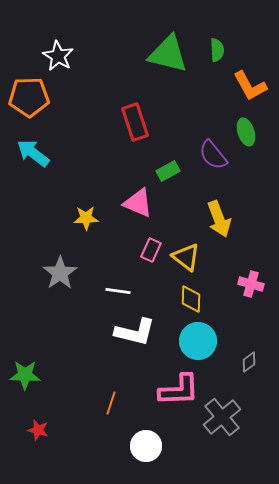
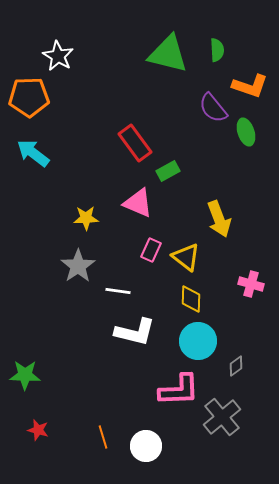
orange L-shape: rotated 42 degrees counterclockwise
red rectangle: moved 21 px down; rotated 18 degrees counterclockwise
purple semicircle: moved 47 px up
gray star: moved 18 px right, 7 px up
gray diamond: moved 13 px left, 4 px down
orange line: moved 8 px left, 34 px down; rotated 35 degrees counterclockwise
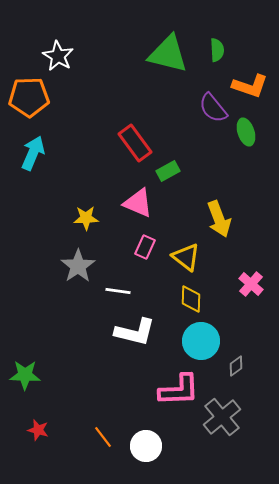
cyan arrow: rotated 76 degrees clockwise
pink rectangle: moved 6 px left, 3 px up
pink cross: rotated 25 degrees clockwise
cyan circle: moved 3 px right
orange line: rotated 20 degrees counterclockwise
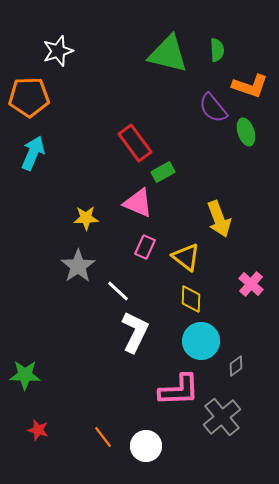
white star: moved 5 px up; rotated 24 degrees clockwise
green rectangle: moved 5 px left, 1 px down
white line: rotated 35 degrees clockwise
white L-shape: rotated 78 degrees counterclockwise
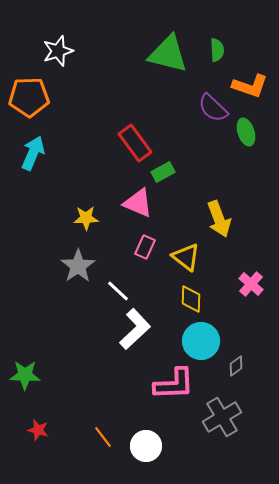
purple semicircle: rotated 8 degrees counterclockwise
white L-shape: moved 3 px up; rotated 21 degrees clockwise
pink L-shape: moved 5 px left, 6 px up
gray cross: rotated 9 degrees clockwise
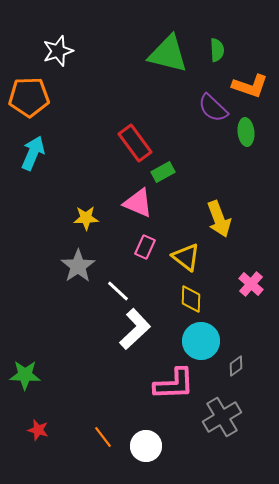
green ellipse: rotated 12 degrees clockwise
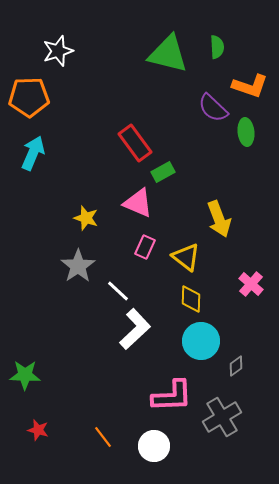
green semicircle: moved 3 px up
yellow star: rotated 20 degrees clockwise
pink L-shape: moved 2 px left, 12 px down
white circle: moved 8 px right
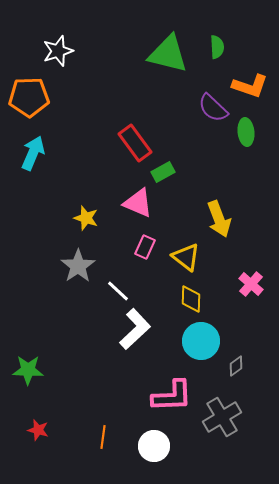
green star: moved 3 px right, 5 px up
orange line: rotated 45 degrees clockwise
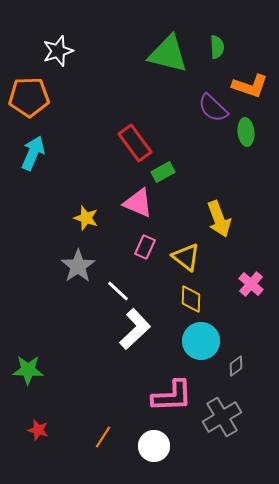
orange line: rotated 25 degrees clockwise
